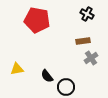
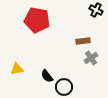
black cross: moved 9 px right, 4 px up
black circle: moved 2 px left
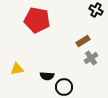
brown rectangle: rotated 24 degrees counterclockwise
black semicircle: rotated 48 degrees counterclockwise
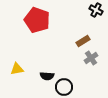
red pentagon: rotated 10 degrees clockwise
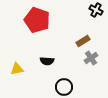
black semicircle: moved 15 px up
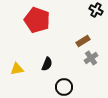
black semicircle: moved 3 px down; rotated 72 degrees counterclockwise
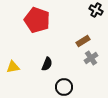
yellow triangle: moved 4 px left, 2 px up
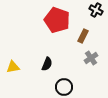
red pentagon: moved 20 px right
brown rectangle: moved 5 px up; rotated 32 degrees counterclockwise
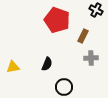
gray cross: rotated 32 degrees clockwise
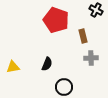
red pentagon: moved 1 px left
brown rectangle: rotated 40 degrees counterclockwise
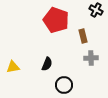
black circle: moved 2 px up
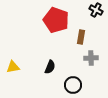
brown rectangle: moved 2 px left, 1 px down; rotated 24 degrees clockwise
black semicircle: moved 3 px right, 3 px down
black circle: moved 9 px right
